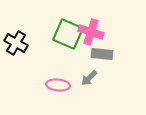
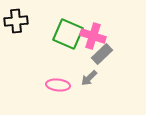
pink cross: moved 2 px right, 4 px down
black cross: moved 22 px up; rotated 35 degrees counterclockwise
gray rectangle: rotated 50 degrees counterclockwise
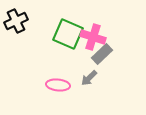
black cross: rotated 20 degrees counterclockwise
pink cross: moved 1 px down
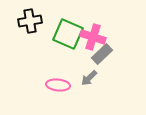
black cross: moved 14 px right; rotated 15 degrees clockwise
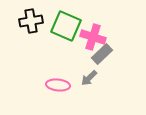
black cross: moved 1 px right
green square: moved 2 px left, 8 px up
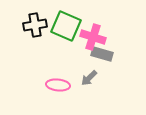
black cross: moved 4 px right, 4 px down
gray rectangle: rotated 60 degrees clockwise
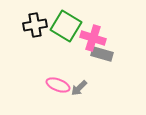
green square: rotated 8 degrees clockwise
pink cross: moved 1 px down
gray arrow: moved 10 px left, 10 px down
pink ellipse: rotated 15 degrees clockwise
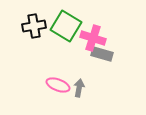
black cross: moved 1 px left, 1 px down
gray arrow: rotated 144 degrees clockwise
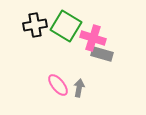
black cross: moved 1 px right, 1 px up
pink ellipse: rotated 30 degrees clockwise
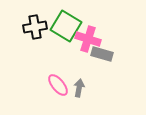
black cross: moved 2 px down
pink cross: moved 5 px left, 1 px down
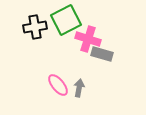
green square: moved 6 px up; rotated 32 degrees clockwise
